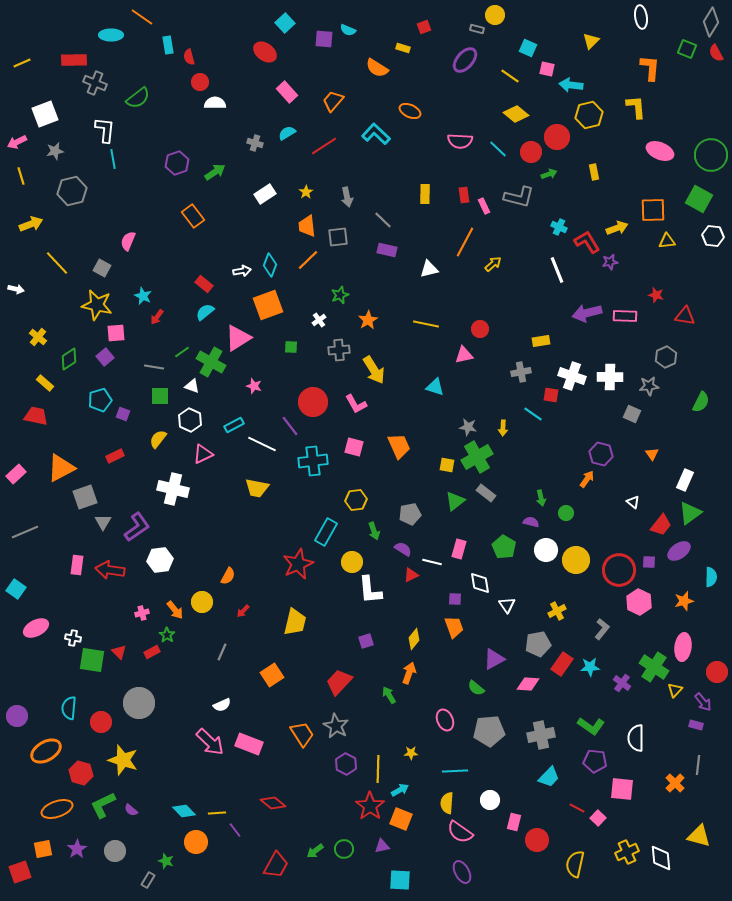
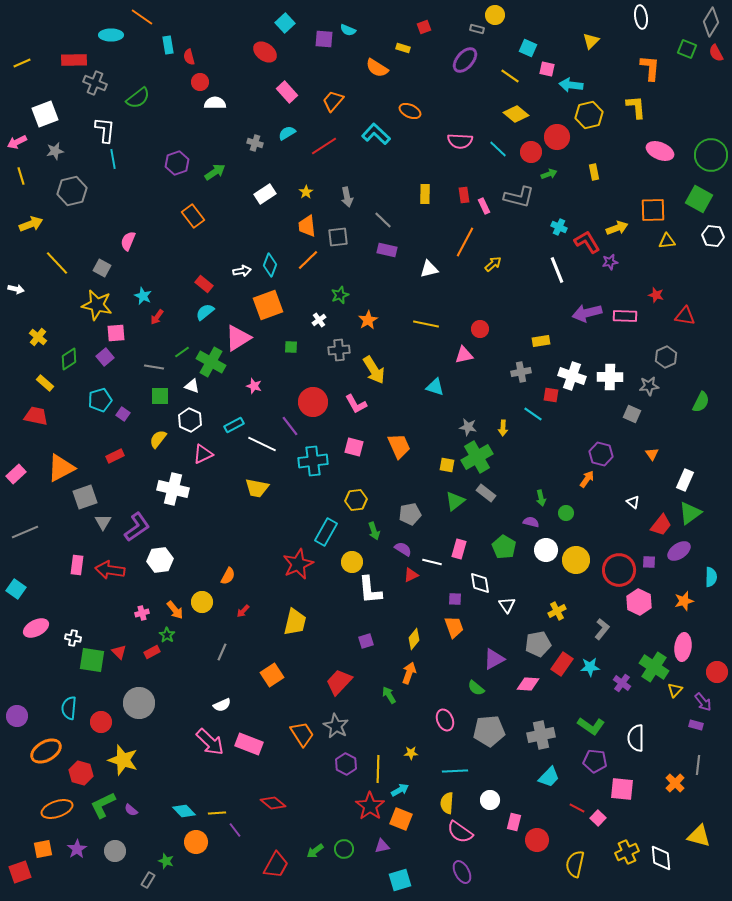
purple square at (123, 414): rotated 16 degrees clockwise
cyan square at (400, 880): rotated 20 degrees counterclockwise
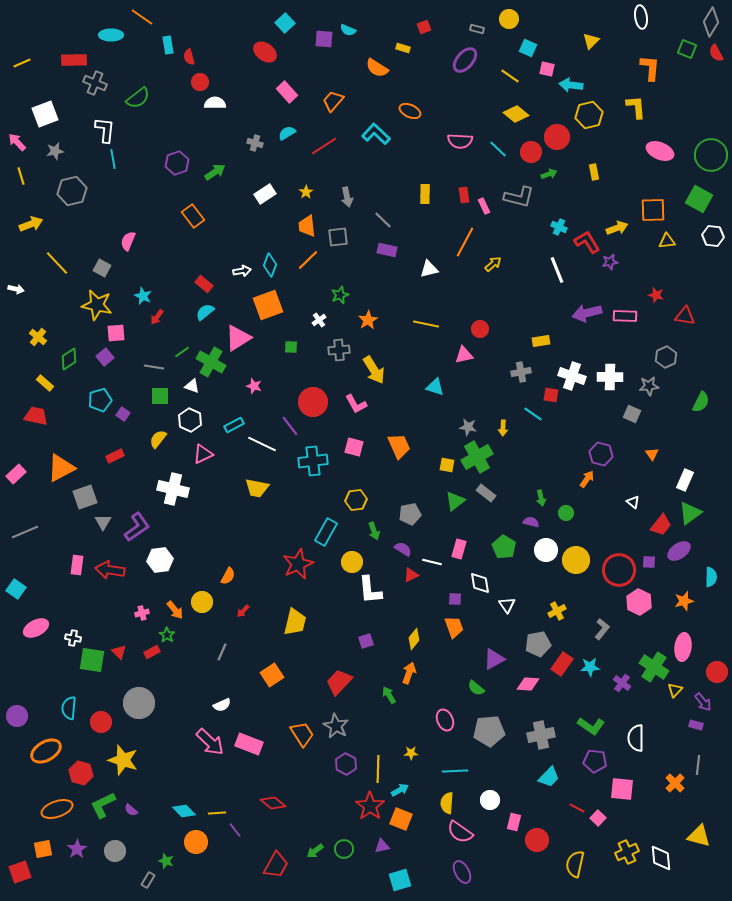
yellow circle at (495, 15): moved 14 px right, 4 px down
pink arrow at (17, 142): rotated 72 degrees clockwise
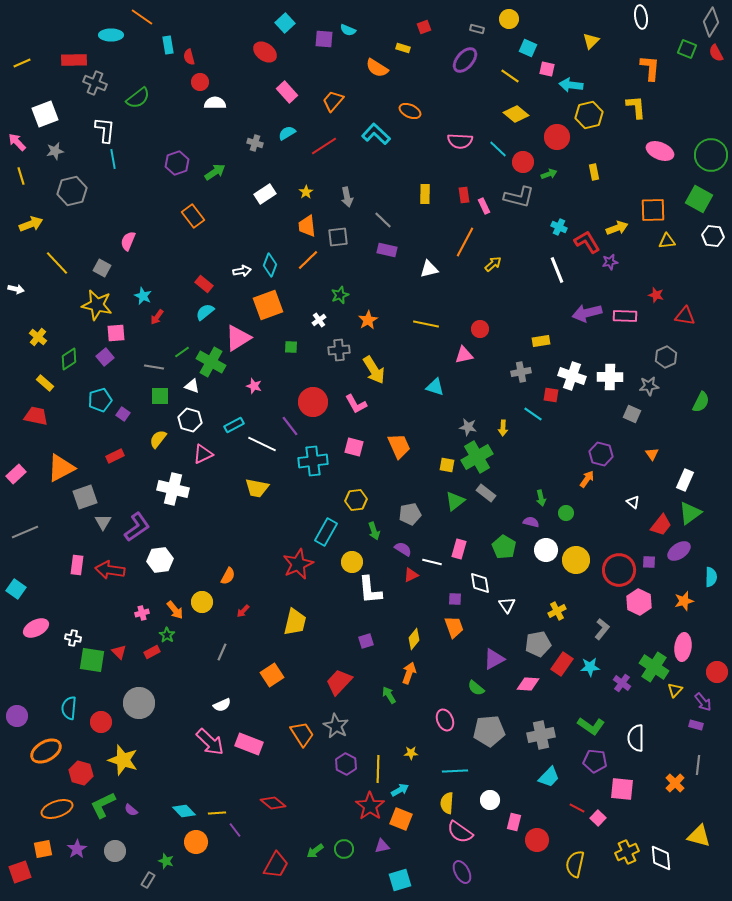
red circle at (531, 152): moved 8 px left, 10 px down
white hexagon at (190, 420): rotated 10 degrees counterclockwise
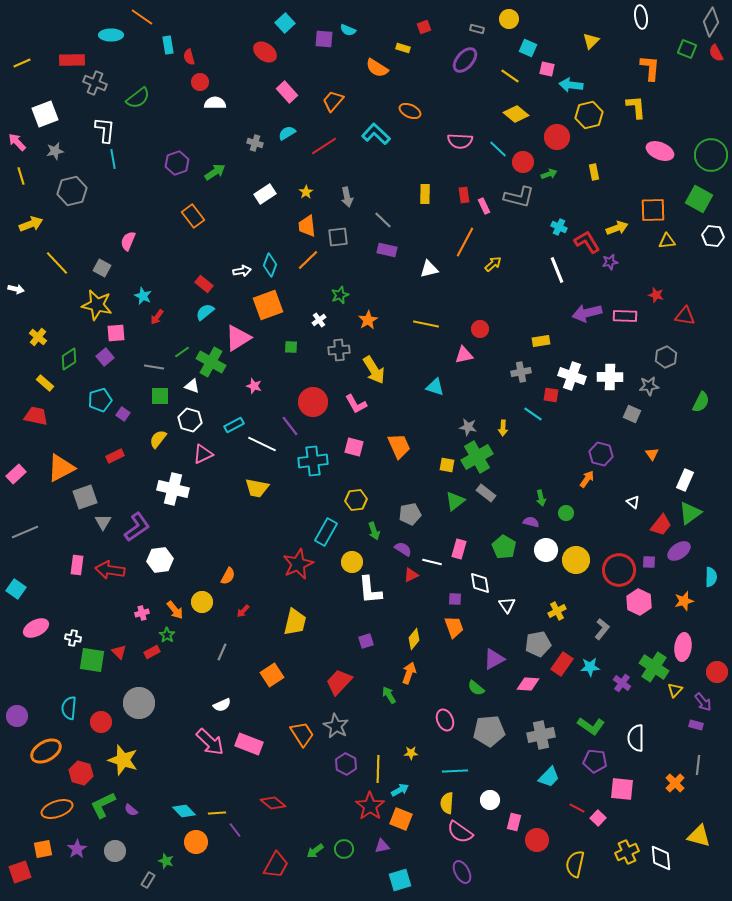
red rectangle at (74, 60): moved 2 px left
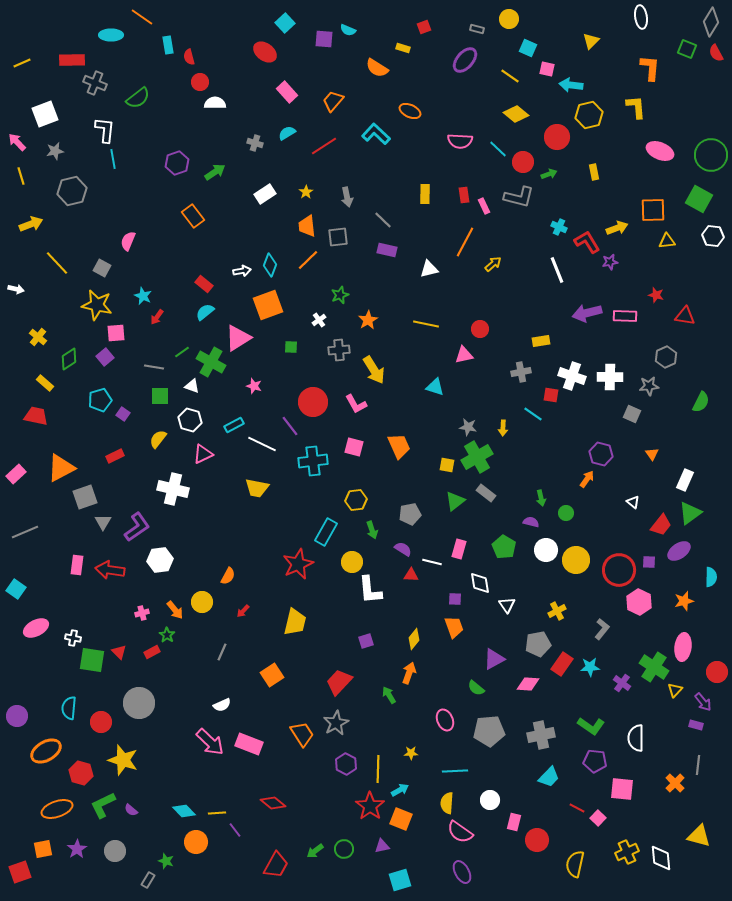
green arrow at (374, 531): moved 2 px left, 1 px up
red triangle at (411, 575): rotated 28 degrees clockwise
gray star at (336, 726): moved 3 px up; rotated 15 degrees clockwise
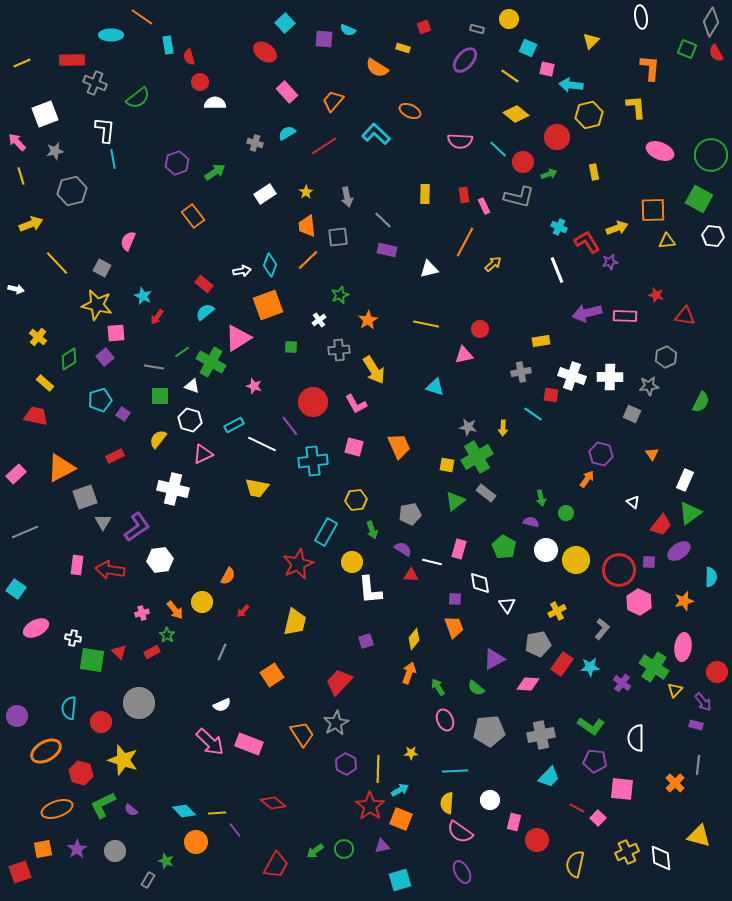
green arrow at (389, 695): moved 49 px right, 8 px up
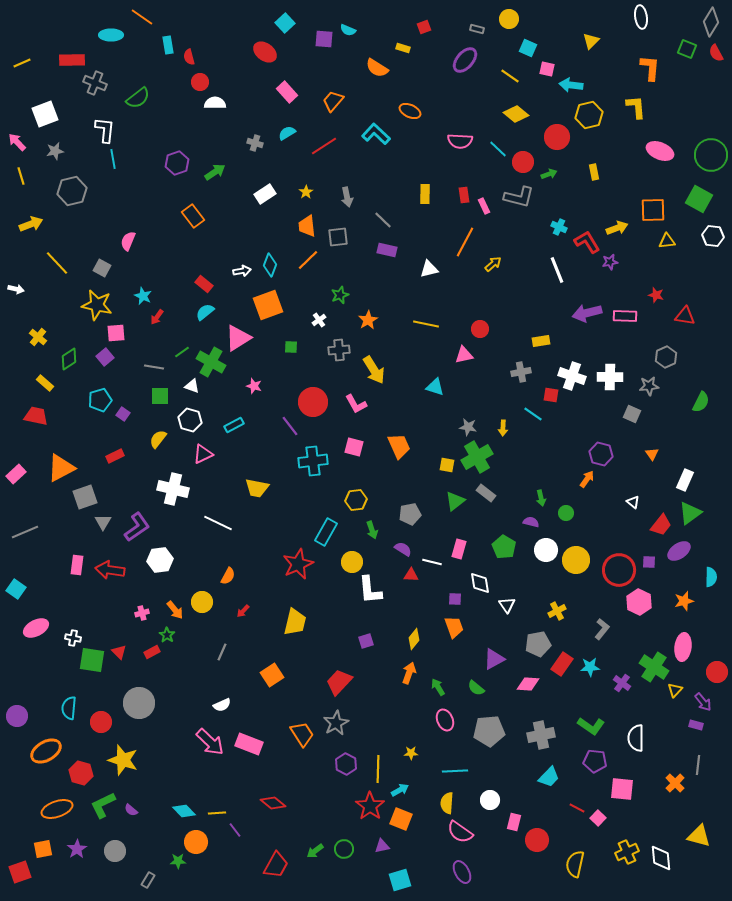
white line at (262, 444): moved 44 px left, 79 px down
green star at (166, 861): moved 12 px right; rotated 21 degrees counterclockwise
